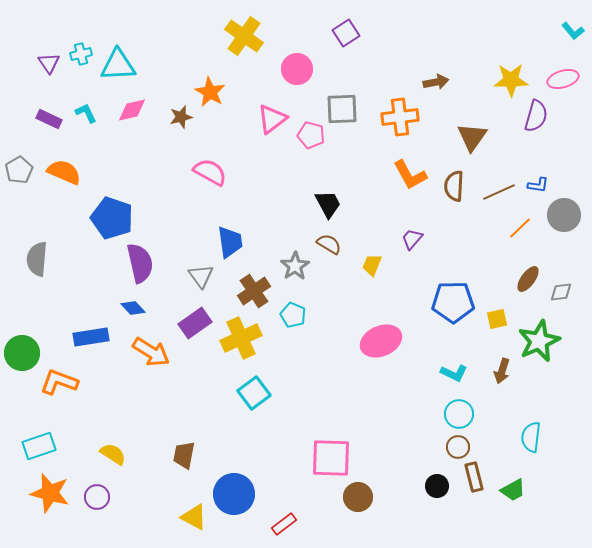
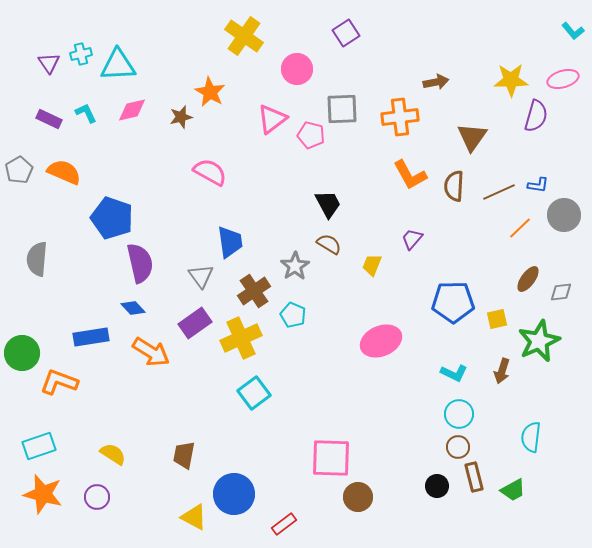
orange star at (50, 493): moved 7 px left, 1 px down
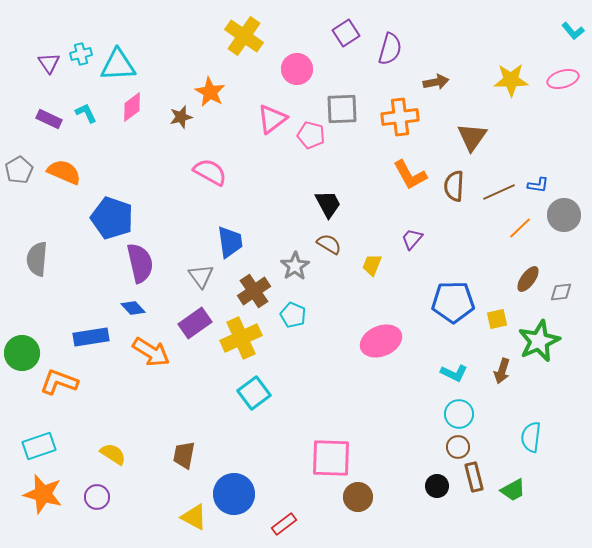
pink diamond at (132, 110): moved 3 px up; rotated 24 degrees counterclockwise
purple semicircle at (536, 116): moved 146 px left, 67 px up
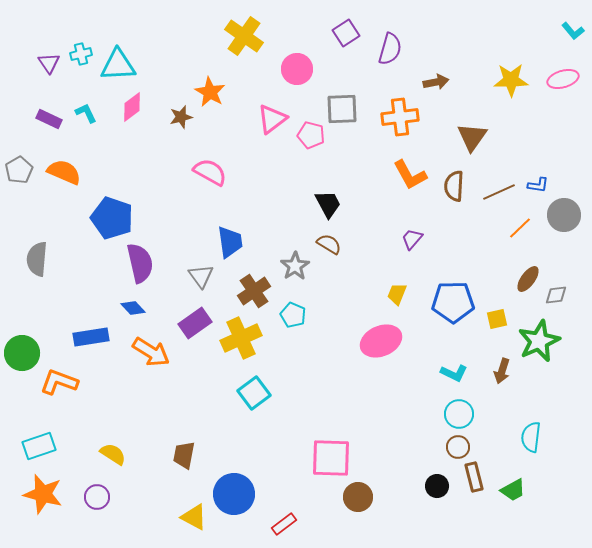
yellow trapezoid at (372, 265): moved 25 px right, 29 px down
gray diamond at (561, 292): moved 5 px left, 3 px down
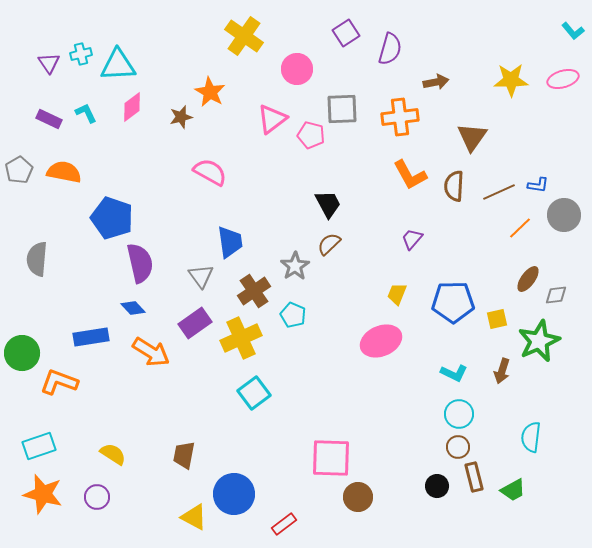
orange semicircle at (64, 172): rotated 12 degrees counterclockwise
brown semicircle at (329, 244): rotated 75 degrees counterclockwise
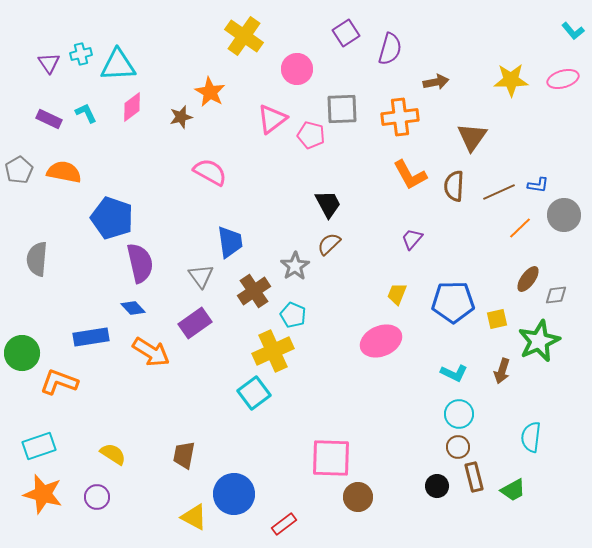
yellow cross at (241, 338): moved 32 px right, 13 px down
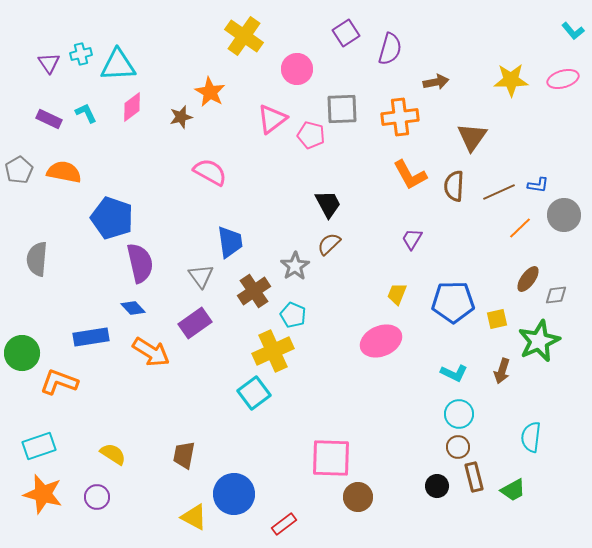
purple trapezoid at (412, 239): rotated 10 degrees counterclockwise
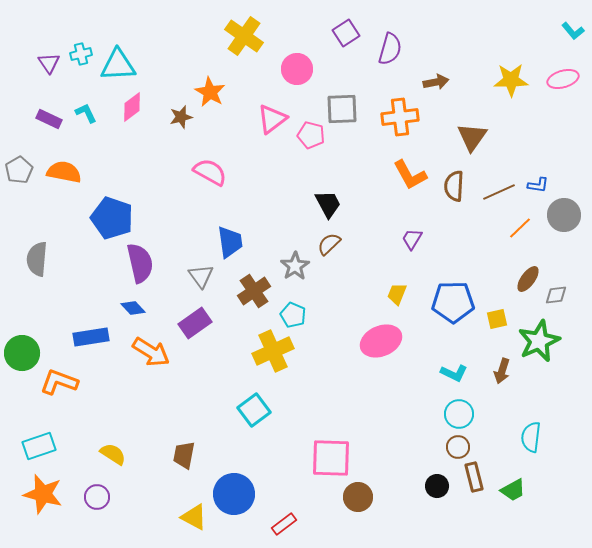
cyan square at (254, 393): moved 17 px down
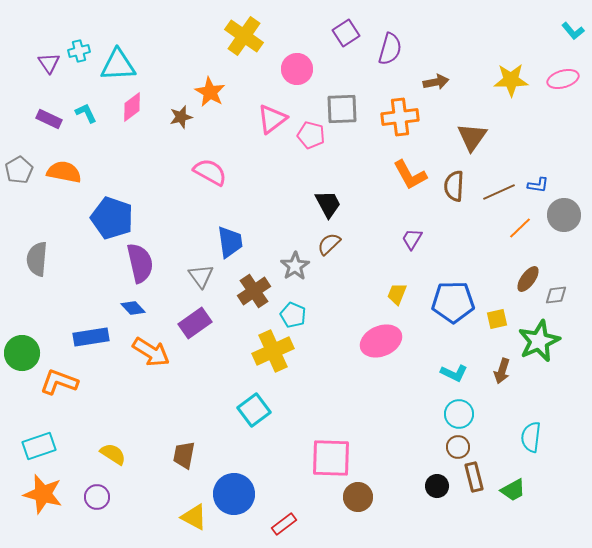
cyan cross at (81, 54): moved 2 px left, 3 px up
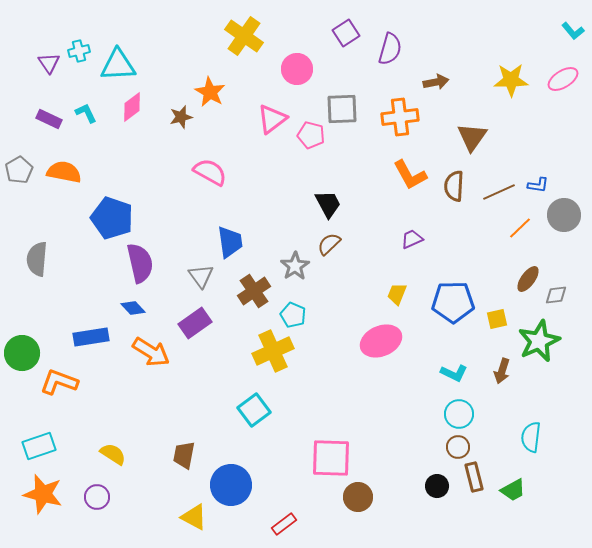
pink ellipse at (563, 79): rotated 16 degrees counterclockwise
purple trapezoid at (412, 239): rotated 35 degrees clockwise
blue circle at (234, 494): moved 3 px left, 9 px up
